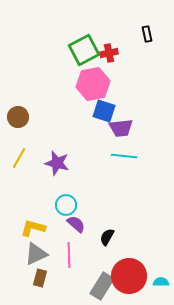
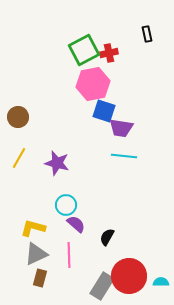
purple trapezoid: rotated 15 degrees clockwise
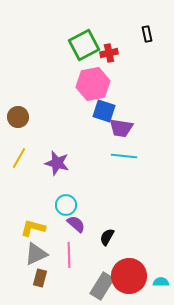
green square: moved 5 px up
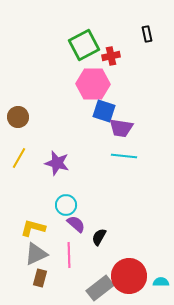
red cross: moved 2 px right, 3 px down
pink hexagon: rotated 12 degrees clockwise
black semicircle: moved 8 px left
gray rectangle: moved 2 px left, 2 px down; rotated 20 degrees clockwise
